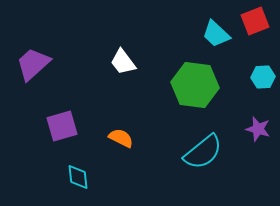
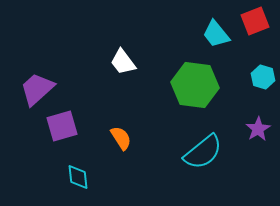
cyan trapezoid: rotated 8 degrees clockwise
purple trapezoid: moved 4 px right, 25 px down
cyan hexagon: rotated 20 degrees clockwise
purple star: rotated 25 degrees clockwise
orange semicircle: rotated 30 degrees clockwise
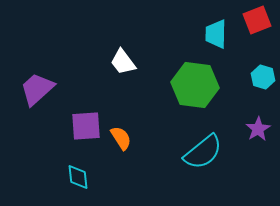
red square: moved 2 px right, 1 px up
cyan trapezoid: rotated 40 degrees clockwise
purple square: moved 24 px right; rotated 12 degrees clockwise
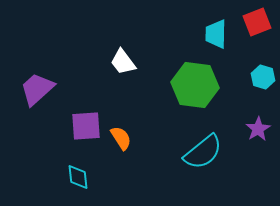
red square: moved 2 px down
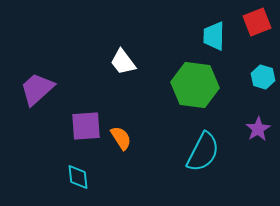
cyan trapezoid: moved 2 px left, 2 px down
cyan semicircle: rotated 24 degrees counterclockwise
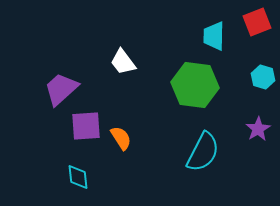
purple trapezoid: moved 24 px right
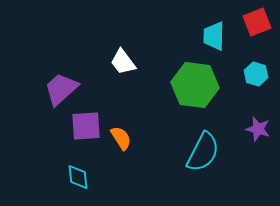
cyan hexagon: moved 7 px left, 3 px up
purple star: rotated 25 degrees counterclockwise
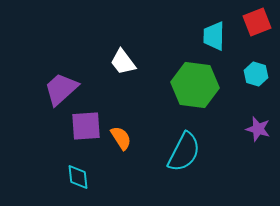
cyan semicircle: moved 19 px left
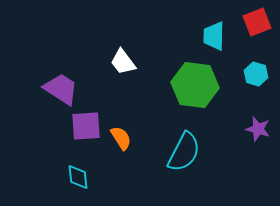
purple trapezoid: rotated 75 degrees clockwise
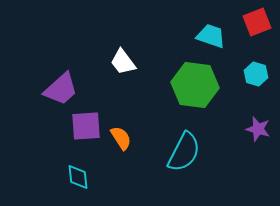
cyan trapezoid: moved 3 px left; rotated 108 degrees clockwise
purple trapezoid: rotated 105 degrees clockwise
